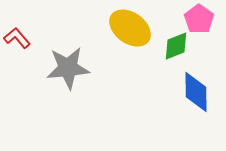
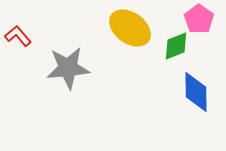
red L-shape: moved 1 px right, 2 px up
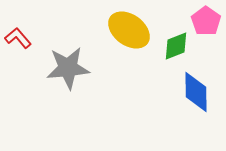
pink pentagon: moved 7 px right, 2 px down
yellow ellipse: moved 1 px left, 2 px down
red L-shape: moved 2 px down
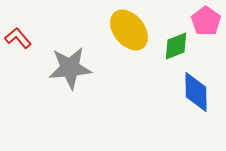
yellow ellipse: rotated 15 degrees clockwise
gray star: moved 2 px right
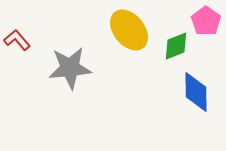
red L-shape: moved 1 px left, 2 px down
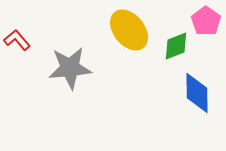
blue diamond: moved 1 px right, 1 px down
